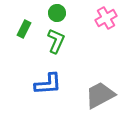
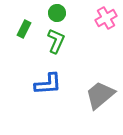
gray trapezoid: rotated 12 degrees counterclockwise
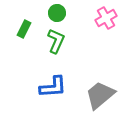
blue L-shape: moved 5 px right, 3 px down
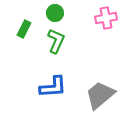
green circle: moved 2 px left
pink cross: rotated 20 degrees clockwise
